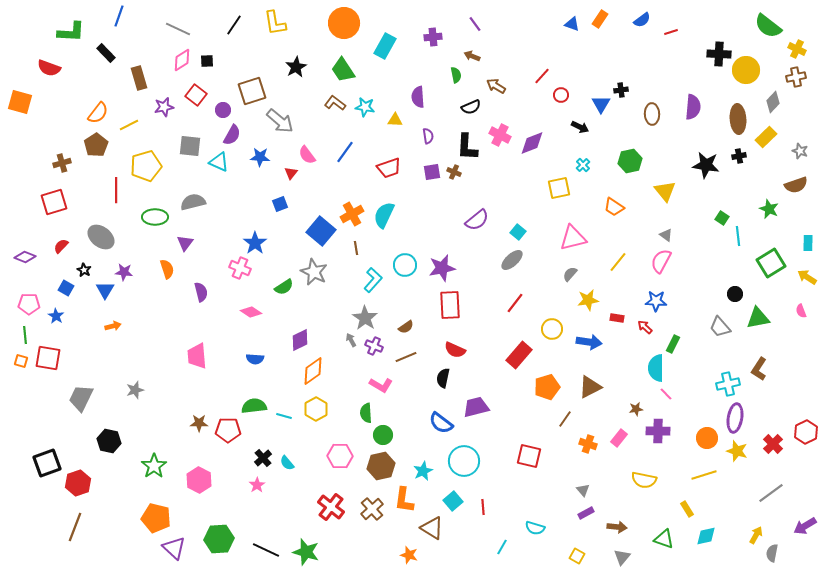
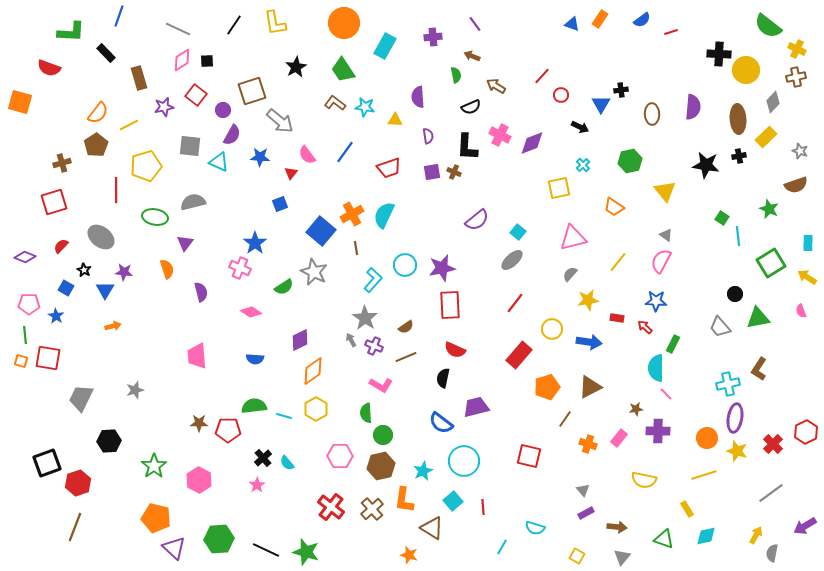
green ellipse at (155, 217): rotated 10 degrees clockwise
black hexagon at (109, 441): rotated 15 degrees counterclockwise
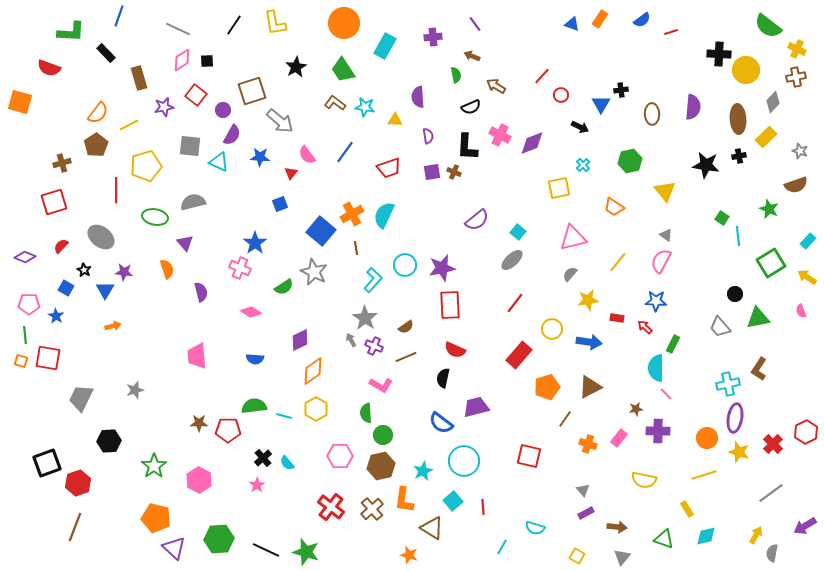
purple triangle at (185, 243): rotated 18 degrees counterclockwise
cyan rectangle at (808, 243): moved 2 px up; rotated 42 degrees clockwise
yellow star at (737, 451): moved 2 px right, 1 px down
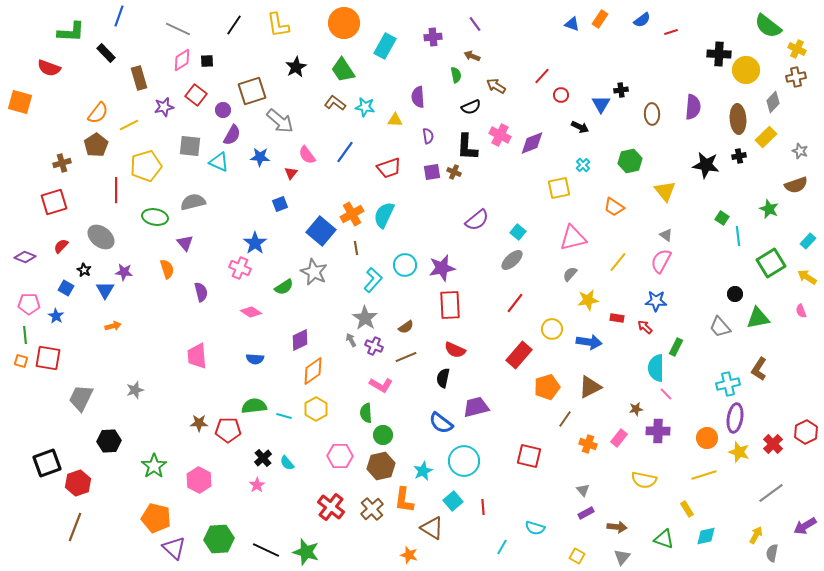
yellow L-shape at (275, 23): moved 3 px right, 2 px down
green rectangle at (673, 344): moved 3 px right, 3 px down
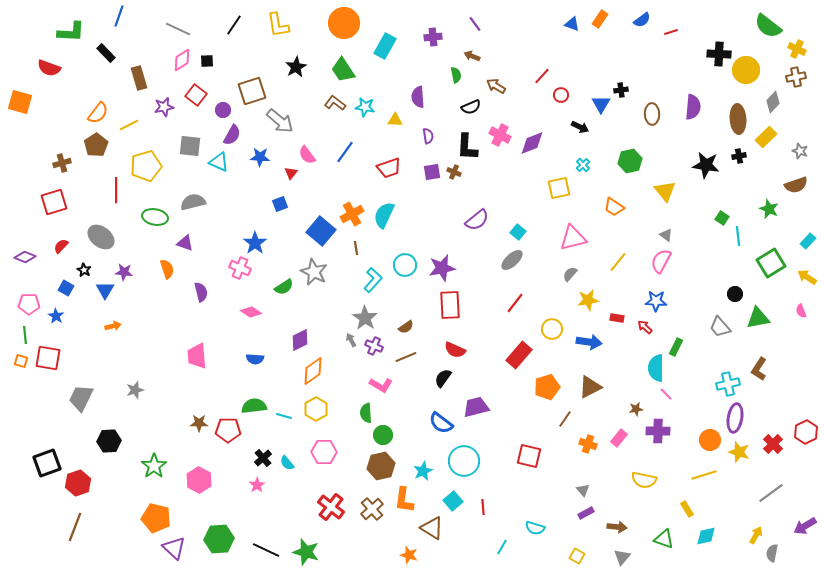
purple triangle at (185, 243): rotated 30 degrees counterclockwise
black semicircle at (443, 378): rotated 24 degrees clockwise
orange circle at (707, 438): moved 3 px right, 2 px down
pink hexagon at (340, 456): moved 16 px left, 4 px up
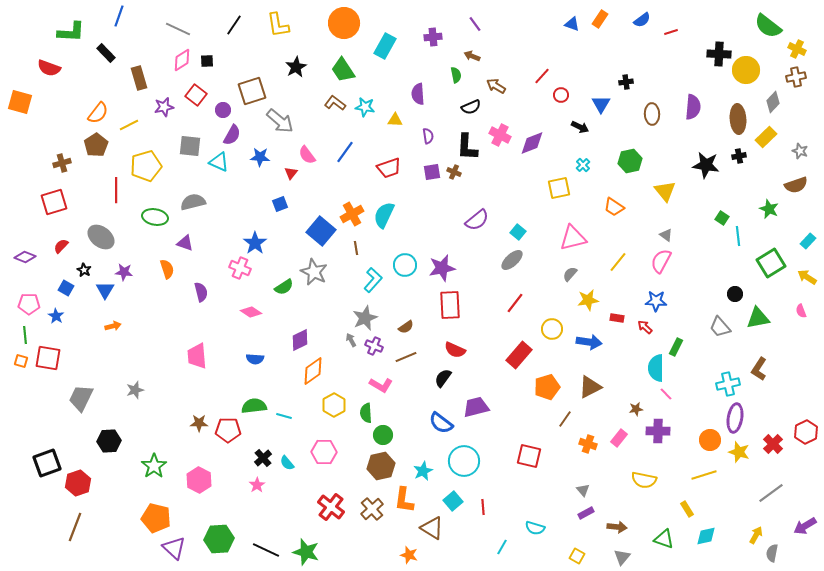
black cross at (621, 90): moved 5 px right, 8 px up
purple semicircle at (418, 97): moved 3 px up
gray star at (365, 318): rotated 15 degrees clockwise
yellow hexagon at (316, 409): moved 18 px right, 4 px up
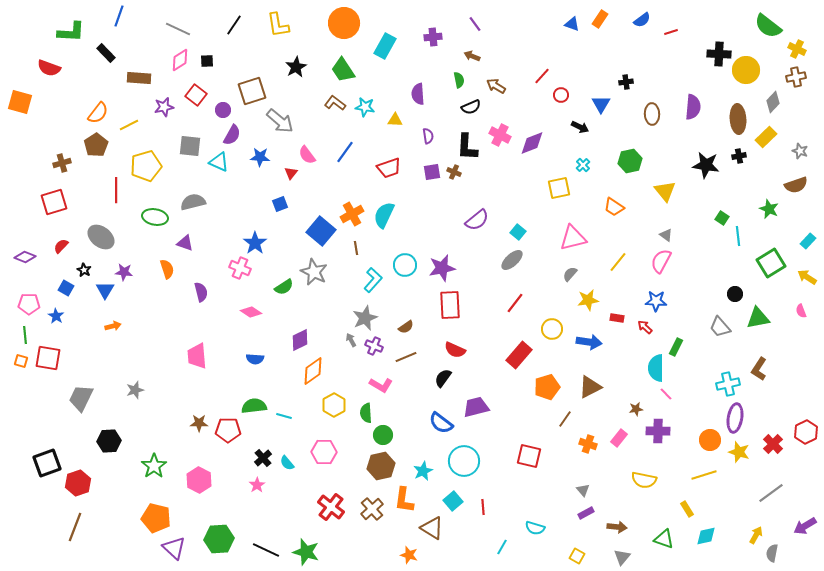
pink diamond at (182, 60): moved 2 px left
green semicircle at (456, 75): moved 3 px right, 5 px down
brown rectangle at (139, 78): rotated 70 degrees counterclockwise
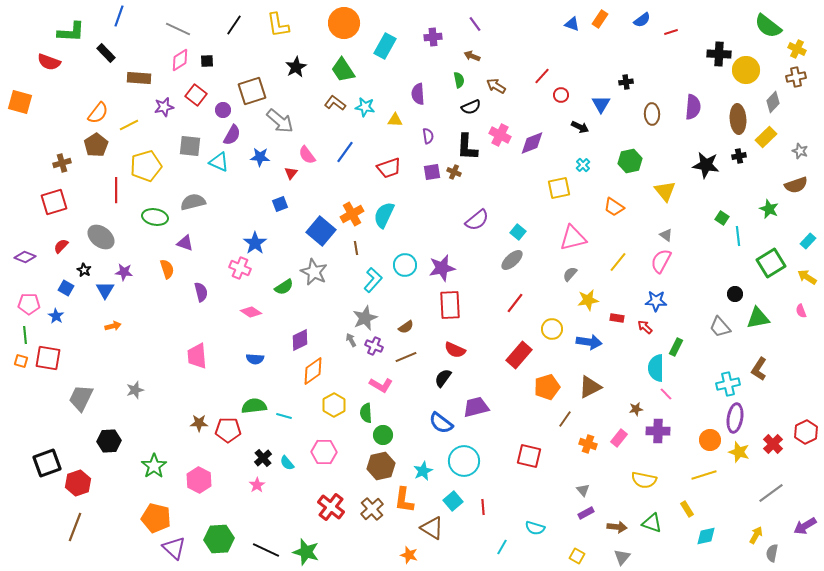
red semicircle at (49, 68): moved 6 px up
green triangle at (664, 539): moved 12 px left, 16 px up
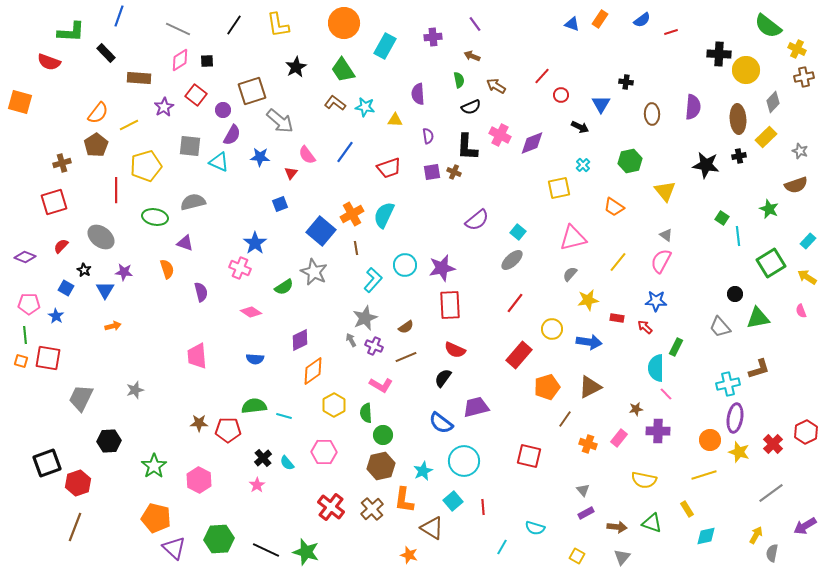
brown cross at (796, 77): moved 8 px right
black cross at (626, 82): rotated 16 degrees clockwise
purple star at (164, 107): rotated 18 degrees counterclockwise
brown L-shape at (759, 369): rotated 140 degrees counterclockwise
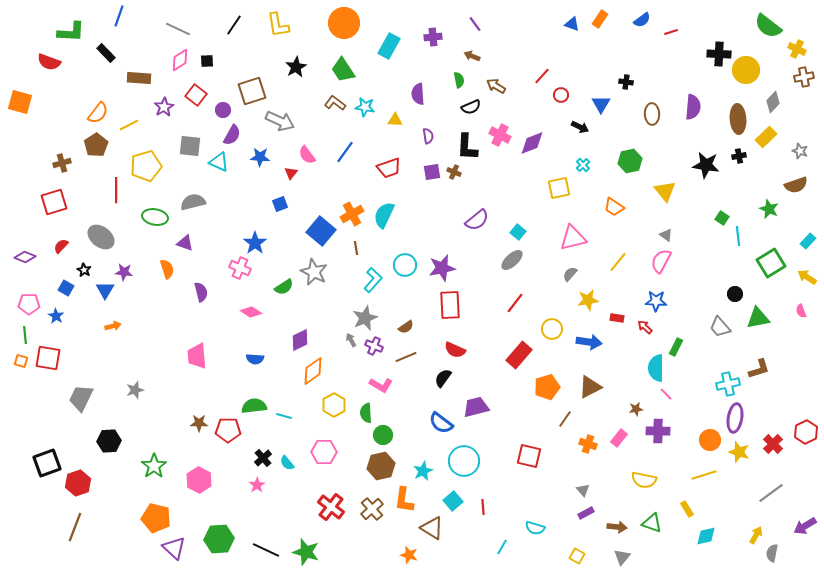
cyan rectangle at (385, 46): moved 4 px right
gray arrow at (280, 121): rotated 16 degrees counterclockwise
